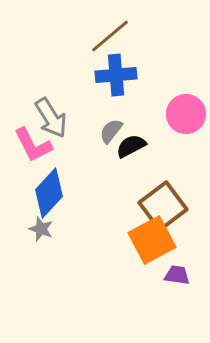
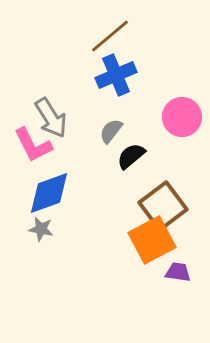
blue cross: rotated 18 degrees counterclockwise
pink circle: moved 4 px left, 3 px down
black semicircle: moved 10 px down; rotated 12 degrees counterclockwise
blue diamond: rotated 27 degrees clockwise
gray star: rotated 10 degrees counterclockwise
purple trapezoid: moved 1 px right, 3 px up
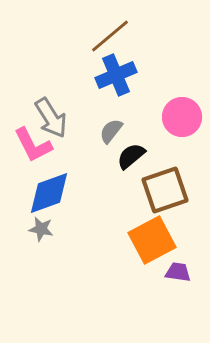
brown square: moved 2 px right, 16 px up; rotated 18 degrees clockwise
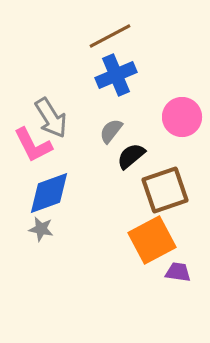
brown line: rotated 12 degrees clockwise
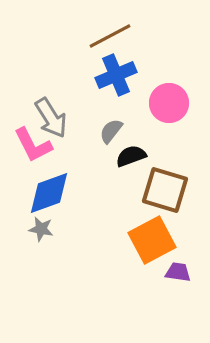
pink circle: moved 13 px left, 14 px up
black semicircle: rotated 20 degrees clockwise
brown square: rotated 36 degrees clockwise
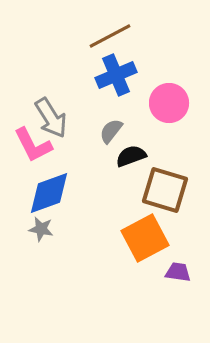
orange square: moved 7 px left, 2 px up
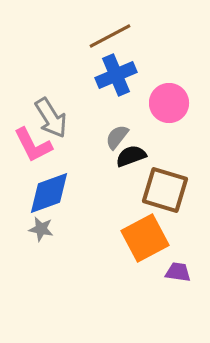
gray semicircle: moved 6 px right, 6 px down
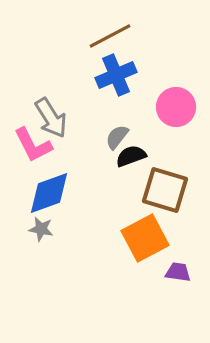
pink circle: moved 7 px right, 4 px down
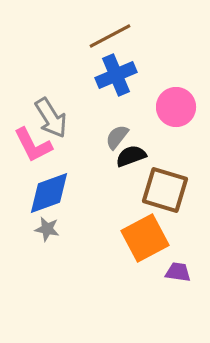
gray star: moved 6 px right
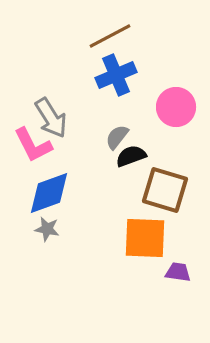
orange square: rotated 30 degrees clockwise
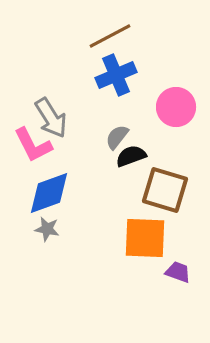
purple trapezoid: rotated 12 degrees clockwise
